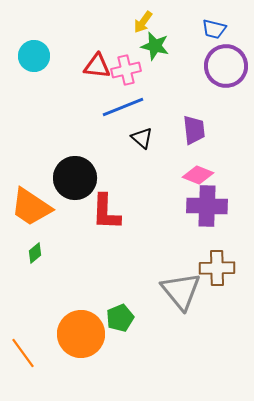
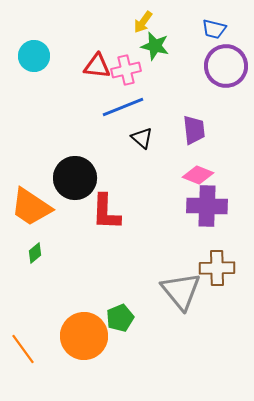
orange circle: moved 3 px right, 2 px down
orange line: moved 4 px up
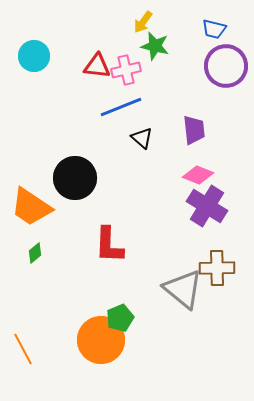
blue line: moved 2 px left
purple cross: rotated 30 degrees clockwise
red L-shape: moved 3 px right, 33 px down
gray triangle: moved 2 px right, 2 px up; rotated 12 degrees counterclockwise
orange circle: moved 17 px right, 4 px down
orange line: rotated 8 degrees clockwise
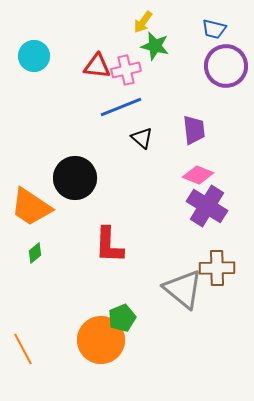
green pentagon: moved 2 px right
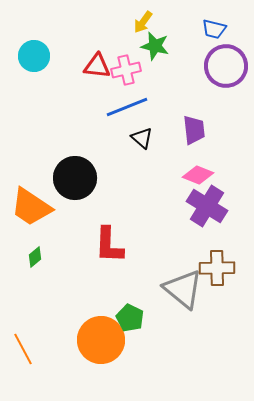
blue line: moved 6 px right
green diamond: moved 4 px down
green pentagon: moved 8 px right; rotated 24 degrees counterclockwise
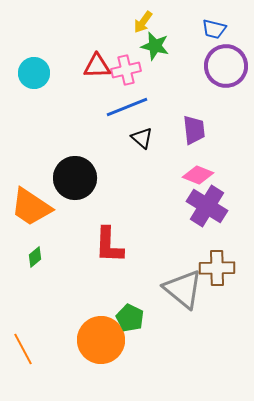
cyan circle: moved 17 px down
red triangle: rotated 8 degrees counterclockwise
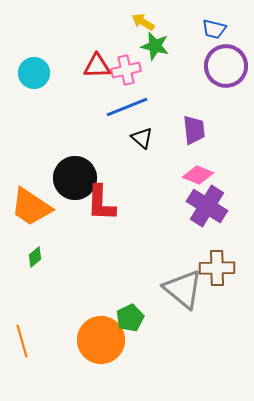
yellow arrow: rotated 85 degrees clockwise
red L-shape: moved 8 px left, 42 px up
green pentagon: rotated 20 degrees clockwise
orange line: moved 1 px left, 8 px up; rotated 12 degrees clockwise
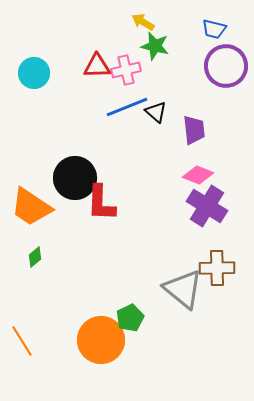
black triangle: moved 14 px right, 26 px up
orange line: rotated 16 degrees counterclockwise
